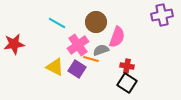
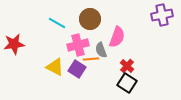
brown circle: moved 6 px left, 3 px up
pink cross: rotated 20 degrees clockwise
gray semicircle: rotated 91 degrees counterclockwise
orange line: rotated 21 degrees counterclockwise
red cross: rotated 32 degrees clockwise
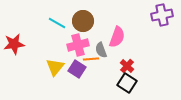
brown circle: moved 7 px left, 2 px down
yellow triangle: rotated 42 degrees clockwise
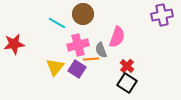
brown circle: moved 7 px up
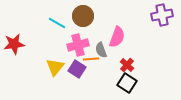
brown circle: moved 2 px down
red cross: moved 1 px up
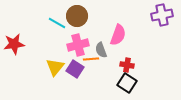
brown circle: moved 6 px left
pink semicircle: moved 1 px right, 2 px up
red cross: rotated 32 degrees counterclockwise
purple square: moved 2 px left
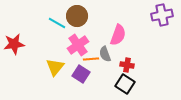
pink cross: rotated 20 degrees counterclockwise
gray semicircle: moved 4 px right, 4 px down
purple square: moved 6 px right, 5 px down
black square: moved 2 px left, 1 px down
